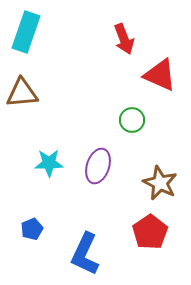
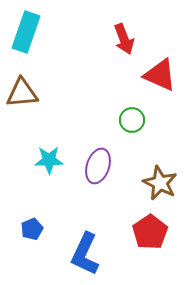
cyan star: moved 3 px up
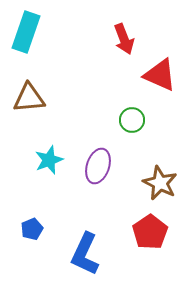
brown triangle: moved 7 px right, 5 px down
cyan star: rotated 20 degrees counterclockwise
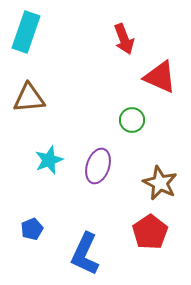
red triangle: moved 2 px down
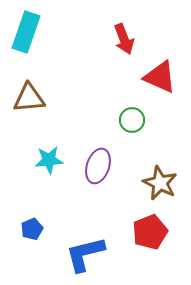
cyan star: rotated 16 degrees clockwise
red pentagon: rotated 12 degrees clockwise
blue L-shape: rotated 51 degrees clockwise
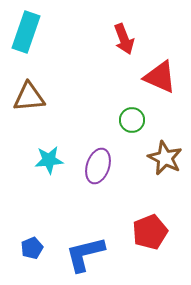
brown triangle: moved 1 px up
brown star: moved 5 px right, 25 px up
blue pentagon: moved 19 px down
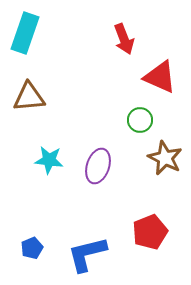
cyan rectangle: moved 1 px left, 1 px down
green circle: moved 8 px right
cyan star: rotated 12 degrees clockwise
blue L-shape: moved 2 px right
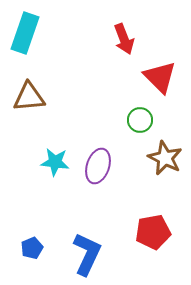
red triangle: rotated 21 degrees clockwise
cyan star: moved 6 px right, 2 px down
red pentagon: moved 3 px right; rotated 12 degrees clockwise
blue L-shape: rotated 129 degrees clockwise
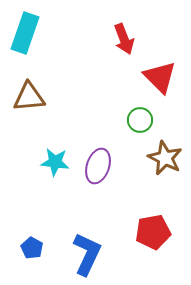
blue pentagon: rotated 20 degrees counterclockwise
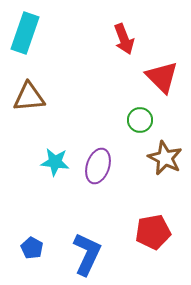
red triangle: moved 2 px right
